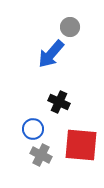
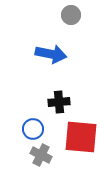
gray circle: moved 1 px right, 12 px up
blue arrow: rotated 120 degrees counterclockwise
black cross: rotated 30 degrees counterclockwise
red square: moved 8 px up
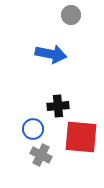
black cross: moved 1 px left, 4 px down
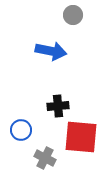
gray circle: moved 2 px right
blue arrow: moved 3 px up
blue circle: moved 12 px left, 1 px down
gray cross: moved 4 px right, 3 px down
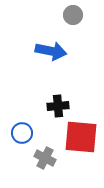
blue circle: moved 1 px right, 3 px down
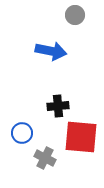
gray circle: moved 2 px right
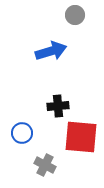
blue arrow: rotated 28 degrees counterclockwise
gray cross: moved 7 px down
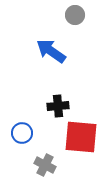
blue arrow: rotated 128 degrees counterclockwise
